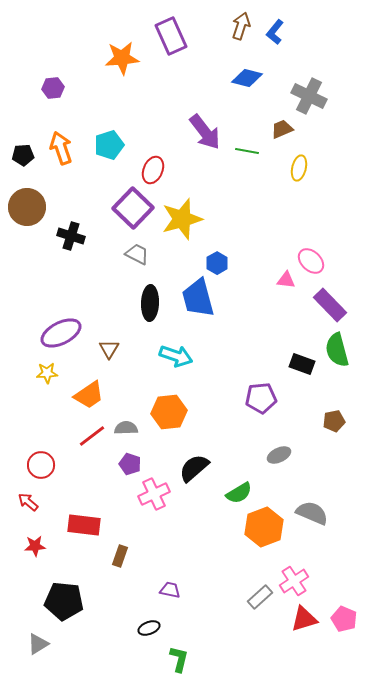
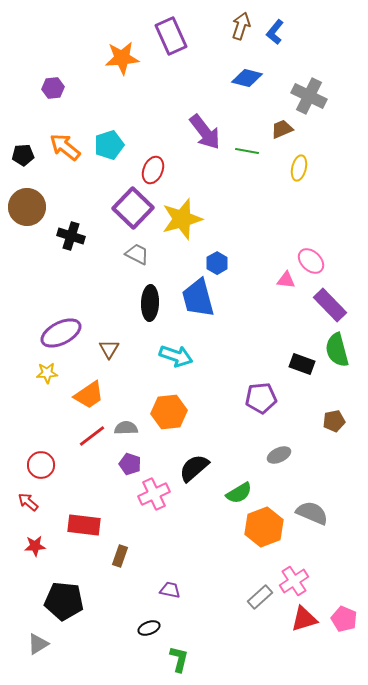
orange arrow at (61, 148): moved 4 px right, 1 px up; rotated 32 degrees counterclockwise
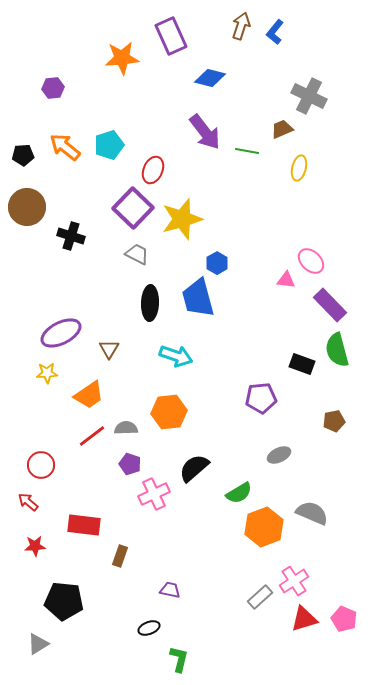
blue diamond at (247, 78): moved 37 px left
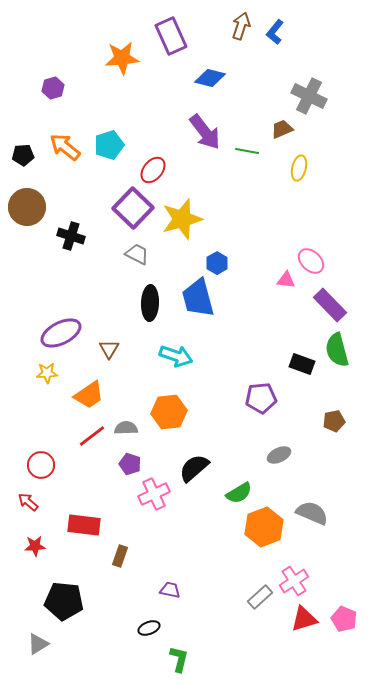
purple hexagon at (53, 88): rotated 10 degrees counterclockwise
red ellipse at (153, 170): rotated 16 degrees clockwise
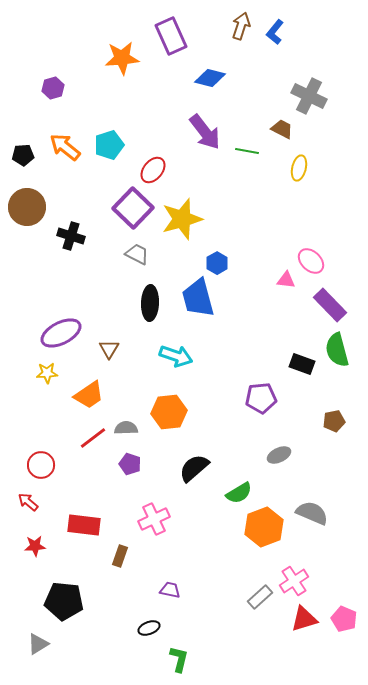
brown trapezoid at (282, 129): rotated 50 degrees clockwise
red line at (92, 436): moved 1 px right, 2 px down
pink cross at (154, 494): moved 25 px down
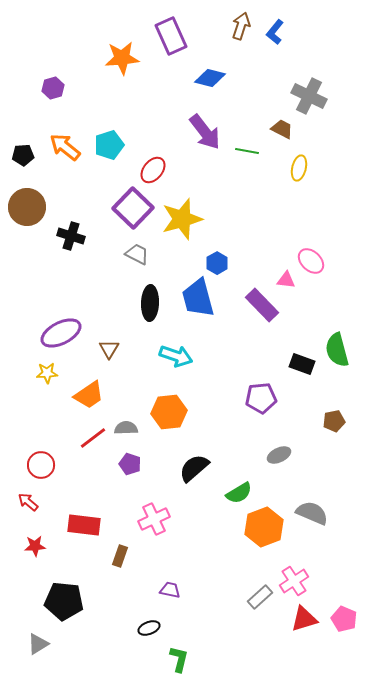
purple rectangle at (330, 305): moved 68 px left
